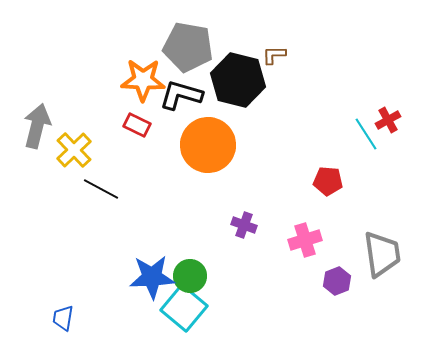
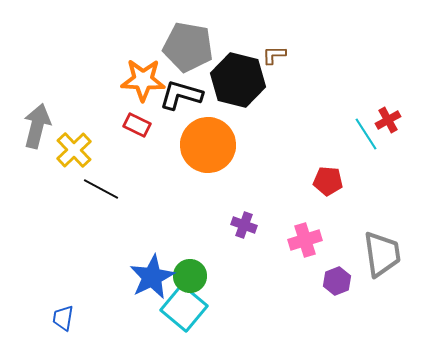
blue star: rotated 24 degrees counterclockwise
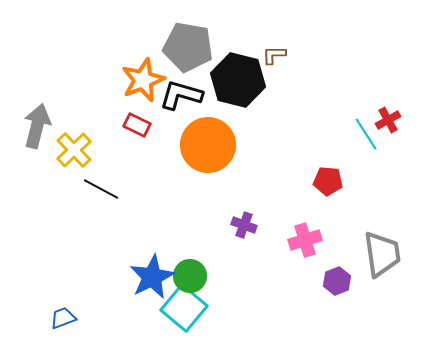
orange star: rotated 24 degrees counterclockwise
blue trapezoid: rotated 60 degrees clockwise
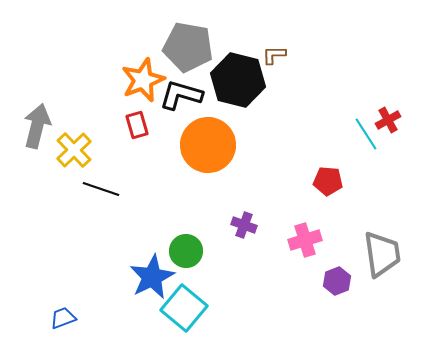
red rectangle: rotated 48 degrees clockwise
black line: rotated 9 degrees counterclockwise
green circle: moved 4 px left, 25 px up
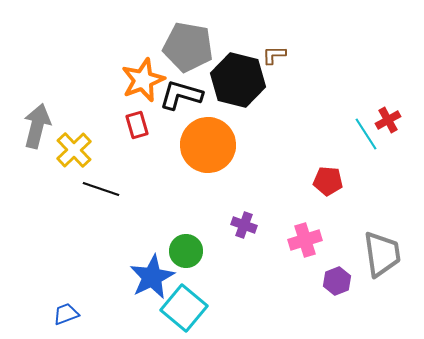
blue trapezoid: moved 3 px right, 4 px up
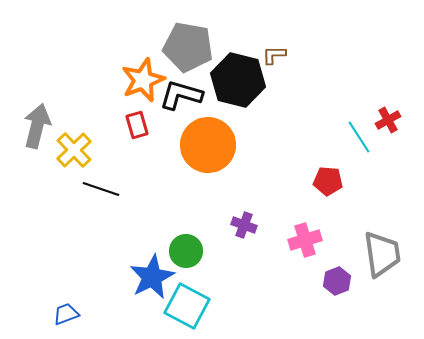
cyan line: moved 7 px left, 3 px down
cyan square: moved 3 px right, 2 px up; rotated 12 degrees counterclockwise
